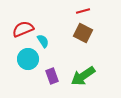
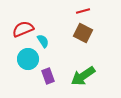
purple rectangle: moved 4 px left
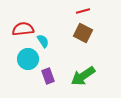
red semicircle: rotated 15 degrees clockwise
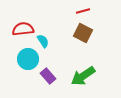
purple rectangle: rotated 21 degrees counterclockwise
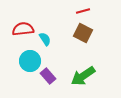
cyan semicircle: moved 2 px right, 2 px up
cyan circle: moved 2 px right, 2 px down
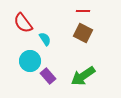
red line: rotated 16 degrees clockwise
red semicircle: moved 6 px up; rotated 120 degrees counterclockwise
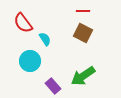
purple rectangle: moved 5 px right, 10 px down
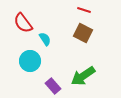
red line: moved 1 px right, 1 px up; rotated 16 degrees clockwise
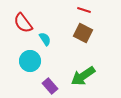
purple rectangle: moved 3 px left
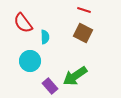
cyan semicircle: moved 2 px up; rotated 32 degrees clockwise
green arrow: moved 8 px left
